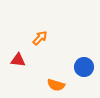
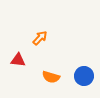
blue circle: moved 9 px down
orange semicircle: moved 5 px left, 8 px up
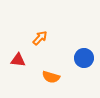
blue circle: moved 18 px up
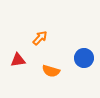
red triangle: rotated 14 degrees counterclockwise
orange semicircle: moved 6 px up
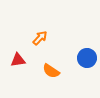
blue circle: moved 3 px right
orange semicircle: rotated 18 degrees clockwise
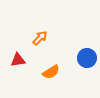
orange semicircle: moved 1 px down; rotated 66 degrees counterclockwise
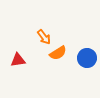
orange arrow: moved 4 px right, 1 px up; rotated 98 degrees clockwise
orange semicircle: moved 7 px right, 19 px up
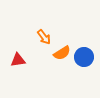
orange semicircle: moved 4 px right
blue circle: moved 3 px left, 1 px up
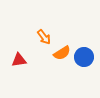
red triangle: moved 1 px right
